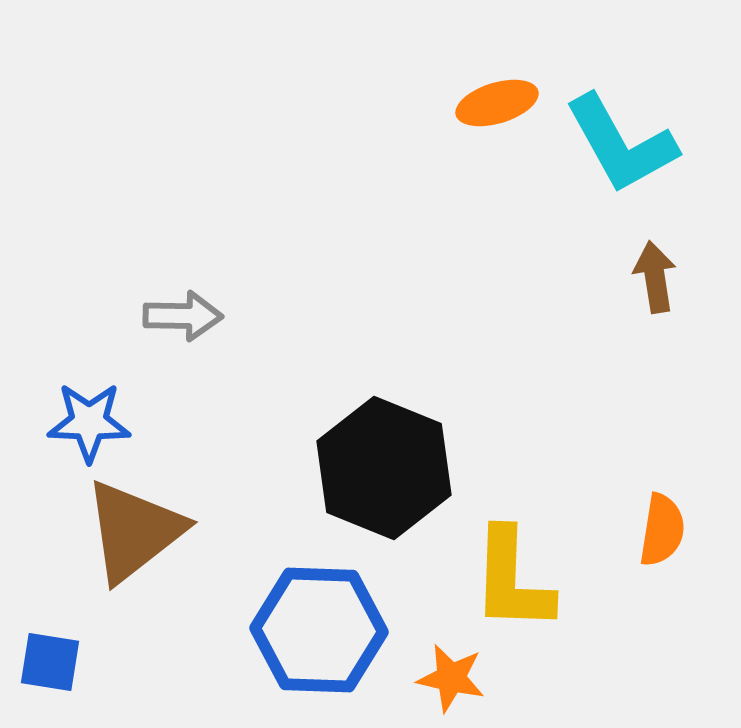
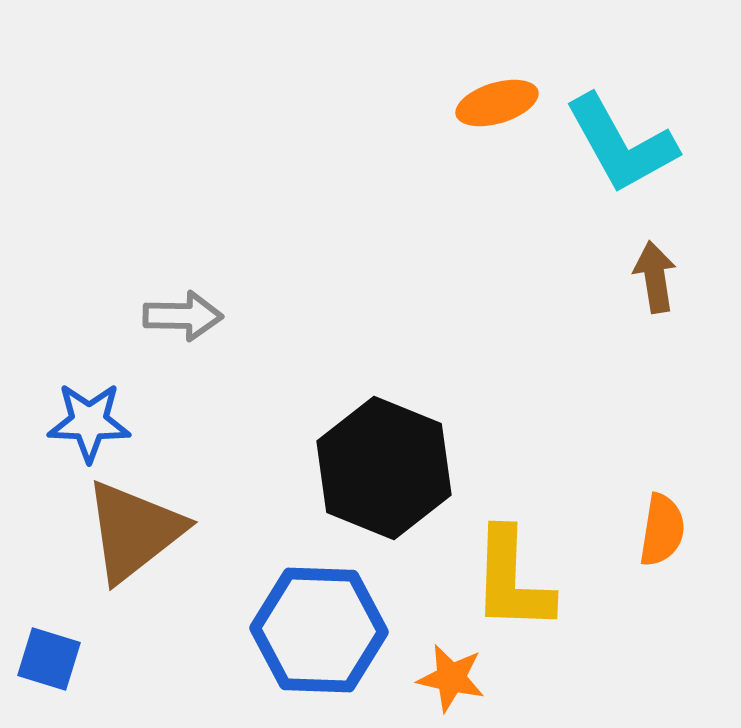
blue square: moved 1 px left, 3 px up; rotated 8 degrees clockwise
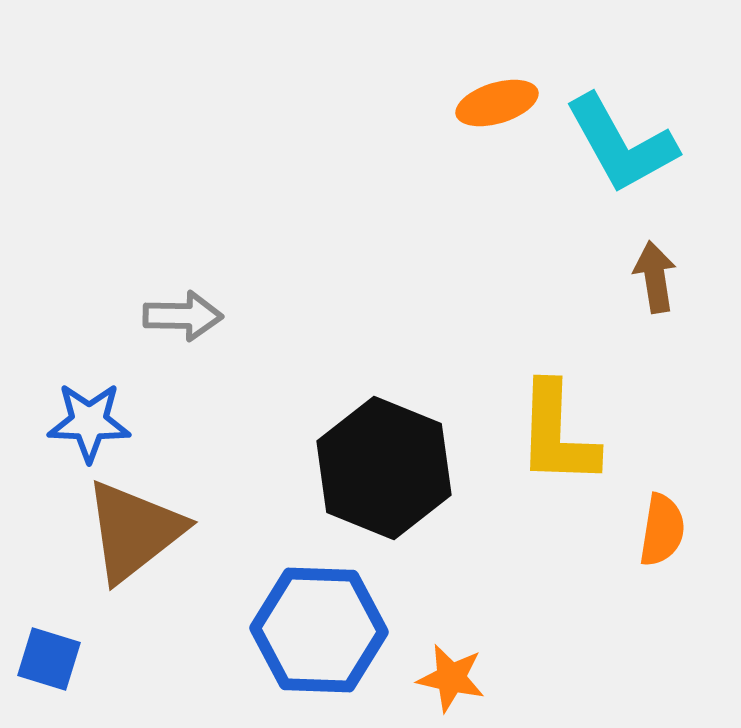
yellow L-shape: moved 45 px right, 146 px up
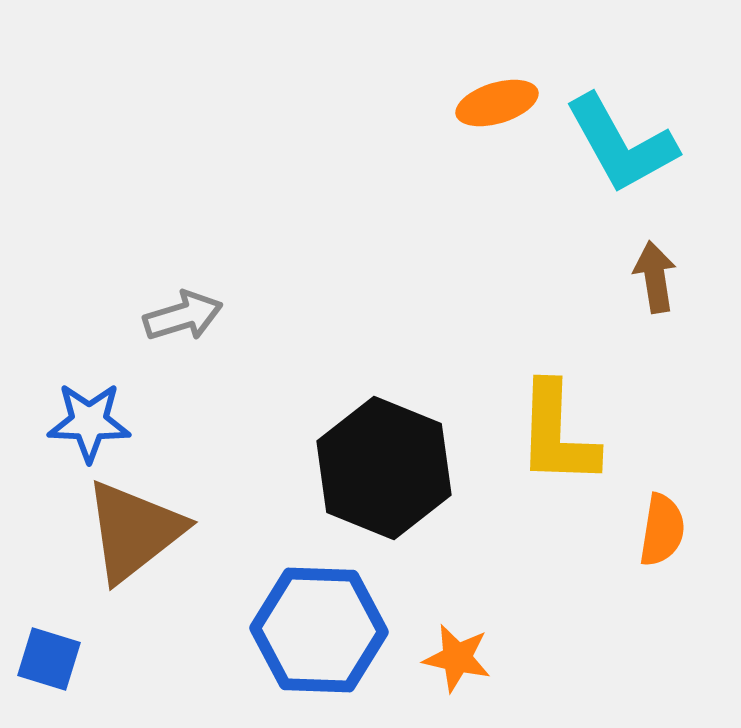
gray arrow: rotated 18 degrees counterclockwise
orange star: moved 6 px right, 20 px up
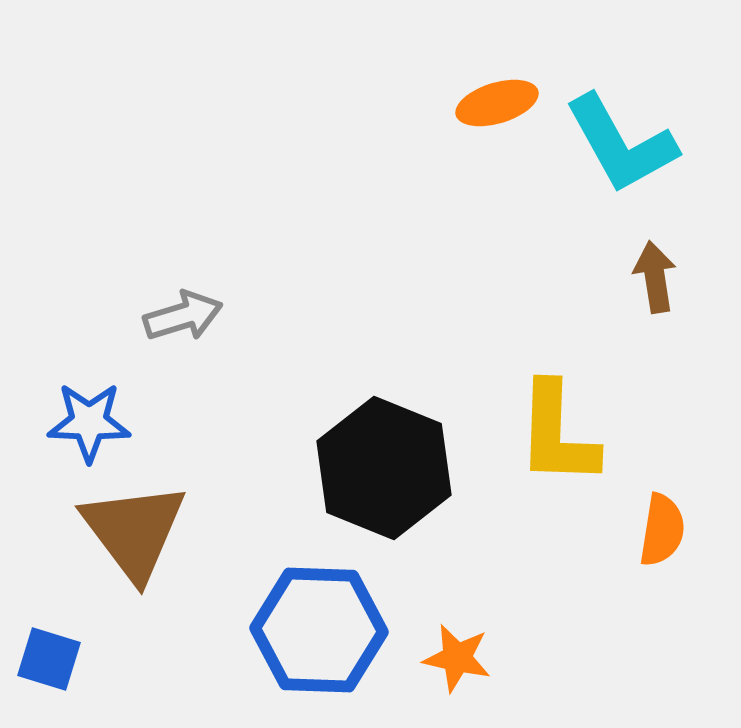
brown triangle: rotated 29 degrees counterclockwise
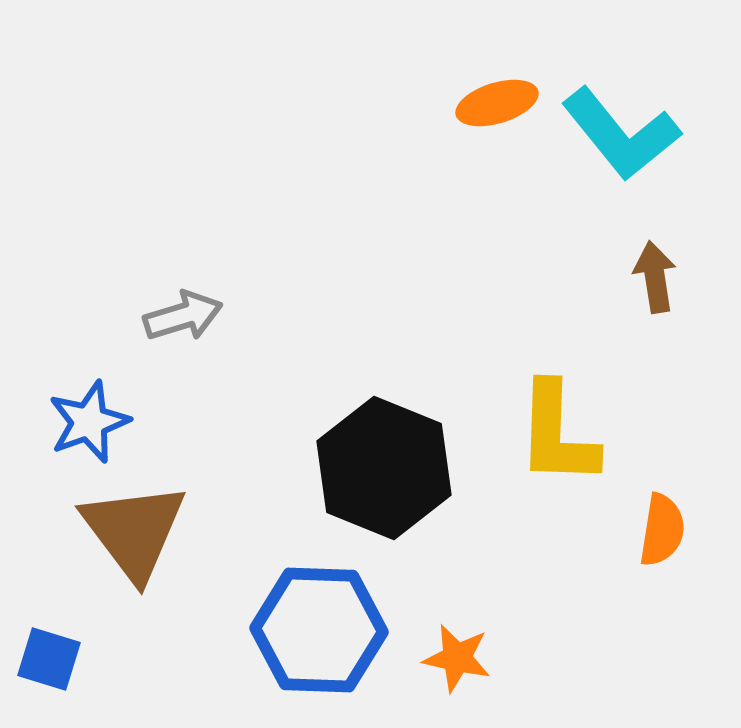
cyan L-shape: moved 10 px up; rotated 10 degrees counterclockwise
blue star: rotated 22 degrees counterclockwise
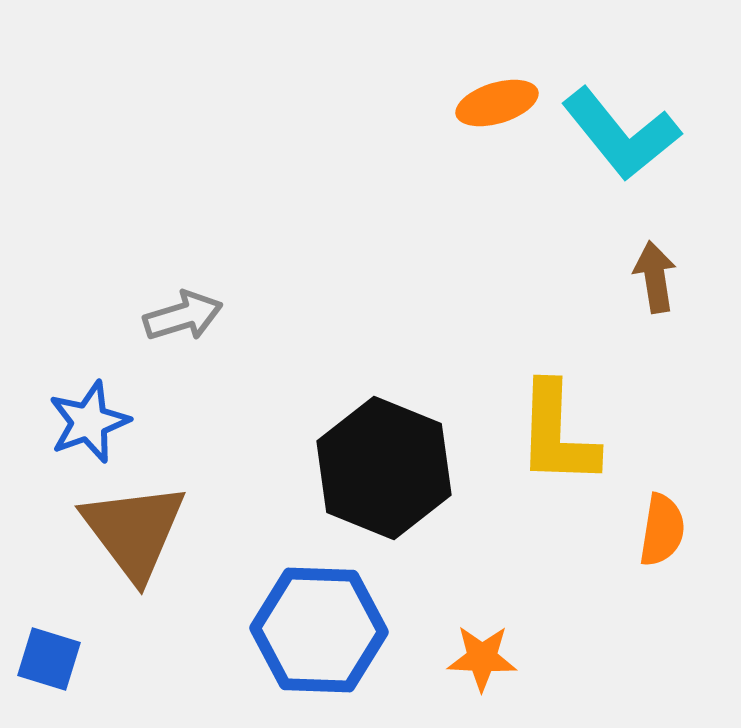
orange star: moved 25 px right; rotated 10 degrees counterclockwise
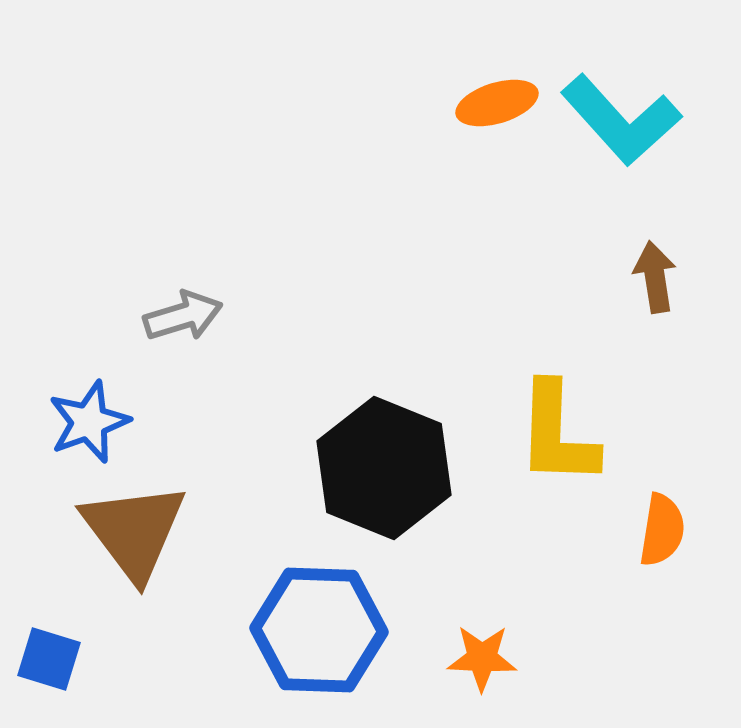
cyan L-shape: moved 14 px up; rotated 3 degrees counterclockwise
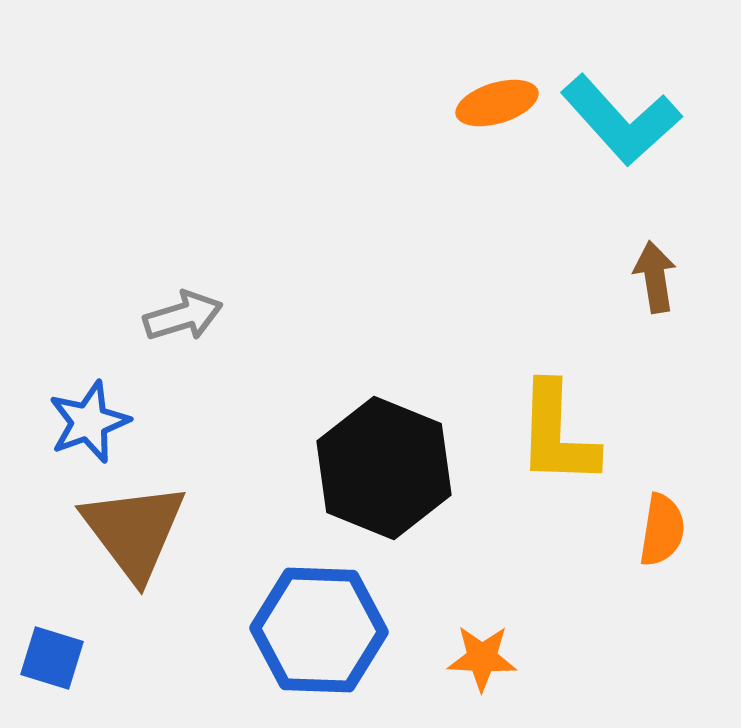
blue square: moved 3 px right, 1 px up
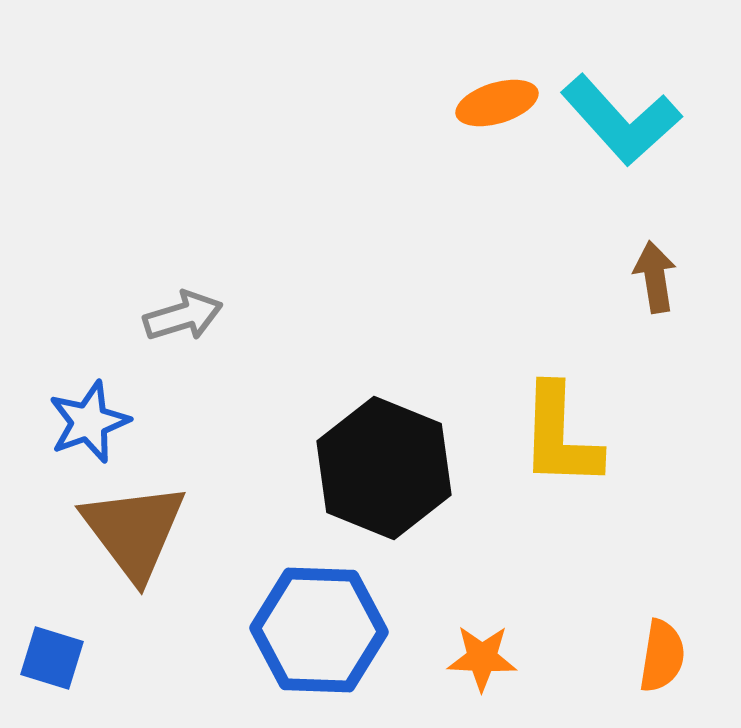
yellow L-shape: moved 3 px right, 2 px down
orange semicircle: moved 126 px down
